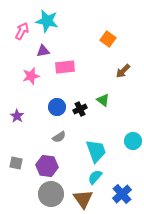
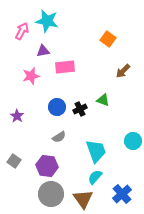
green triangle: rotated 16 degrees counterclockwise
gray square: moved 2 px left, 2 px up; rotated 24 degrees clockwise
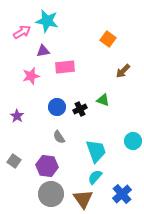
pink arrow: moved 1 px down; rotated 30 degrees clockwise
gray semicircle: rotated 88 degrees clockwise
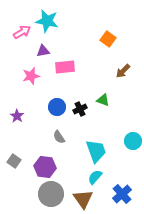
purple hexagon: moved 2 px left, 1 px down
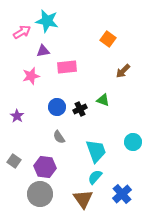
pink rectangle: moved 2 px right
cyan circle: moved 1 px down
gray circle: moved 11 px left
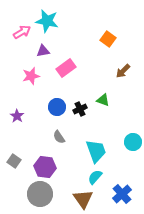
pink rectangle: moved 1 px left, 1 px down; rotated 30 degrees counterclockwise
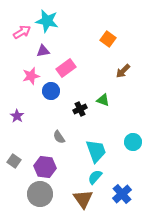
blue circle: moved 6 px left, 16 px up
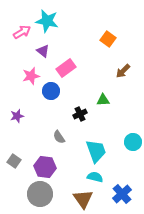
purple triangle: rotated 48 degrees clockwise
green triangle: rotated 24 degrees counterclockwise
black cross: moved 5 px down
purple star: rotated 24 degrees clockwise
cyan semicircle: rotated 63 degrees clockwise
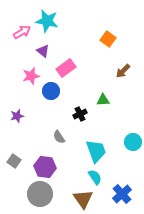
cyan semicircle: rotated 42 degrees clockwise
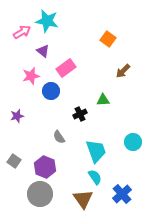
purple hexagon: rotated 15 degrees clockwise
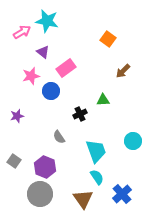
purple triangle: moved 1 px down
cyan circle: moved 1 px up
cyan semicircle: moved 2 px right
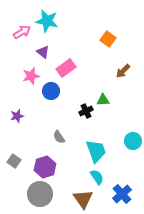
black cross: moved 6 px right, 3 px up
purple hexagon: rotated 20 degrees clockwise
